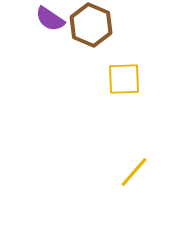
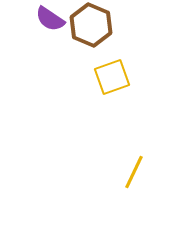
yellow square: moved 12 px left, 2 px up; rotated 18 degrees counterclockwise
yellow line: rotated 16 degrees counterclockwise
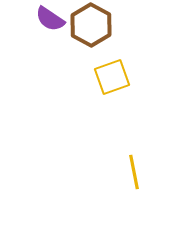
brown hexagon: rotated 6 degrees clockwise
yellow line: rotated 36 degrees counterclockwise
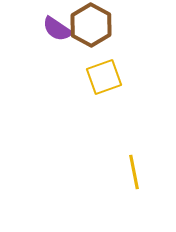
purple semicircle: moved 7 px right, 10 px down
yellow square: moved 8 px left
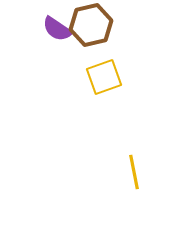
brown hexagon: rotated 18 degrees clockwise
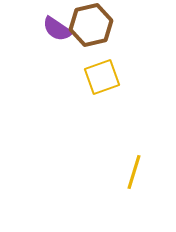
yellow square: moved 2 px left
yellow line: rotated 28 degrees clockwise
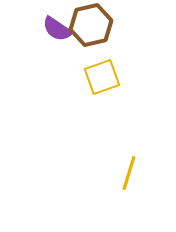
yellow line: moved 5 px left, 1 px down
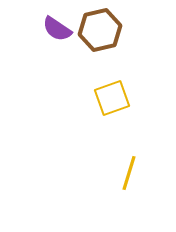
brown hexagon: moved 9 px right, 5 px down
yellow square: moved 10 px right, 21 px down
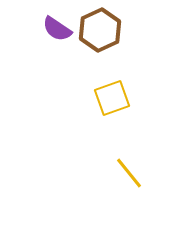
brown hexagon: rotated 12 degrees counterclockwise
yellow line: rotated 56 degrees counterclockwise
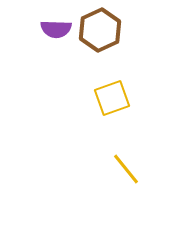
purple semicircle: moved 1 px left; rotated 32 degrees counterclockwise
yellow line: moved 3 px left, 4 px up
